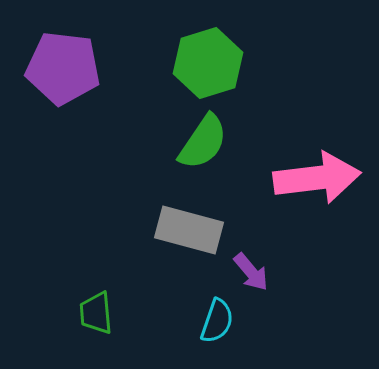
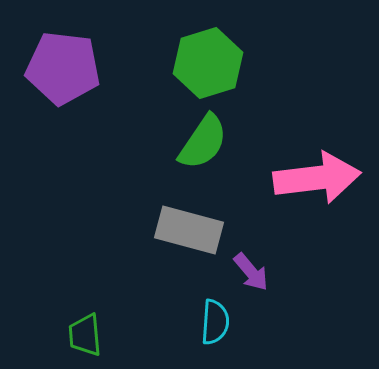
green trapezoid: moved 11 px left, 22 px down
cyan semicircle: moved 2 px left, 1 px down; rotated 15 degrees counterclockwise
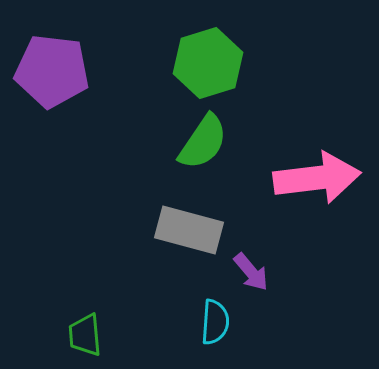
purple pentagon: moved 11 px left, 3 px down
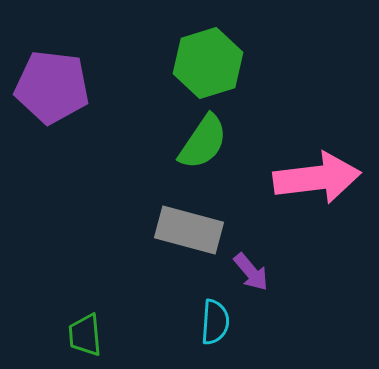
purple pentagon: moved 16 px down
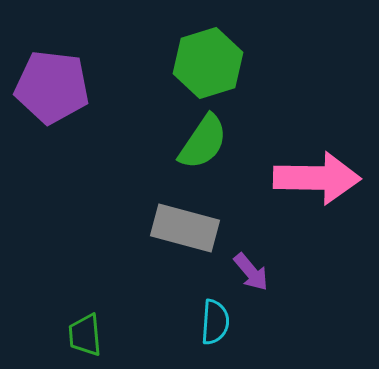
pink arrow: rotated 8 degrees clockwise
gray rectangle: moved 4 px left, 2 px up
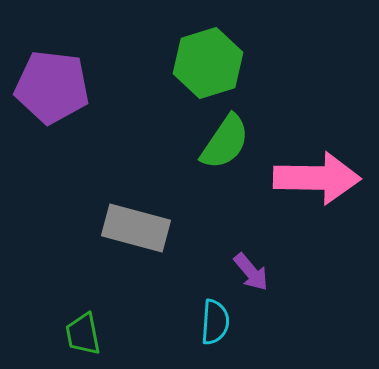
green semicircle: moved 22 px right
gray rectangle: moved 49 px left
green trapezoid: moved 2 px left, 1 px up; rotated 6 degrees counterclockwise
